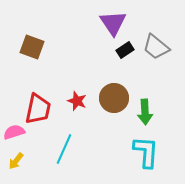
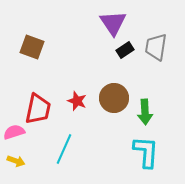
gray trapezoid: rotated 60 degrees clockwise
yellow arrow: rotated 108 degrees counterclockwise
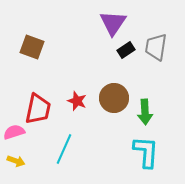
purple triangle: rotated 8 degrees clockwise
black rectangle: moved 1 px right
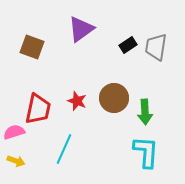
purple triangle: moved 32 px left, 6 px down; rotated 20 degrees clockwise
black rectangle: moved 2 px right, 5 px up
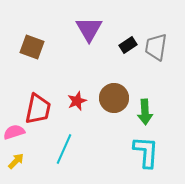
purple triangle: moved 8 px right; rotated 24 degrees counterclockwise
red star: rotated 30 degrees clockwise
yellow arrow: rotated 66 degrees counterclockwise
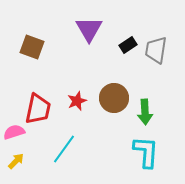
gray trapezoid: moved 3 px down
cyan line: rotated 12 degrees clockwise
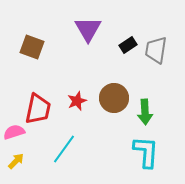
purple triangle: moved 1 px left
